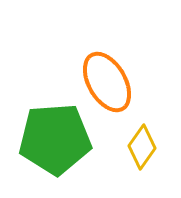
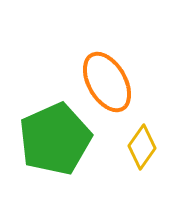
green pentagon: rotated 20 degrees counterclockwise
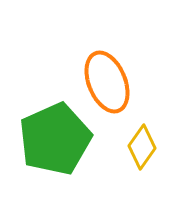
orange ellipse: rotated 8 degrees clockwise
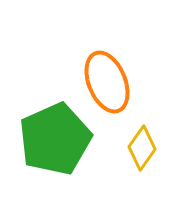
yellow diamond: moved 1 px down
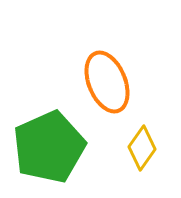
green pentagon: moved 6 px left, 8 px down
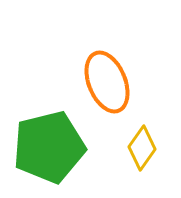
green pentagon: rotated 10 degrees clockwise
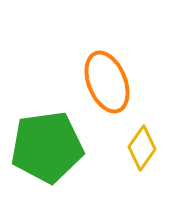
green pentagon: moved 2 px left; rotated 6 degrees clockwise
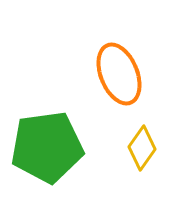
orange ellipse: moved 12 px right, 8 px up
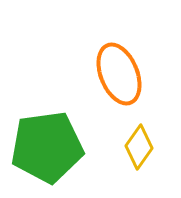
yellow diamond: moved 3 px left, 1 px up
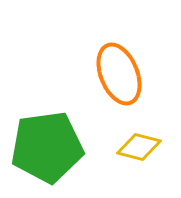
yellow diamond: rotated 69 degrees clockwise
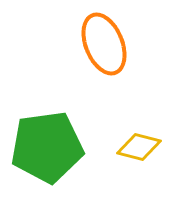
orange ellipse: moved 15 px left, 30 px up
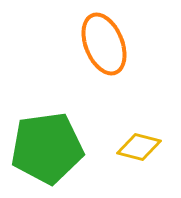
green pentagon: moved 1 px down
